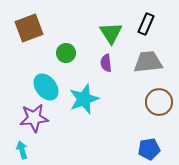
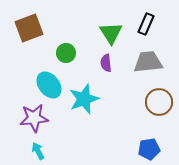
cyan ellipse: moved 3 px right, 2 px up
cyan arrow: moved 16 px right, 1 px down; rotated 12 degrees counterclockwise
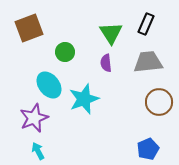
green circle: moved 1 px left, 1 px up
purple star: rotated 16 degrees counterclockwise
blue pentagon: moved 1 px left; rotated 15 degrees counterclockwise
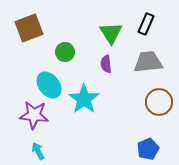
purple semicircle: moved 1 px down
cyan star: rotated 16 degrees counterclockwise
purple star: moved 3 px up; rotated 28 degrees clockwise
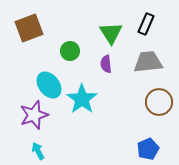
green circle: moved 5 px right, 1 px up
cyan star: moved 2 px left
purple star: rotated 24 degrees counterclockwise
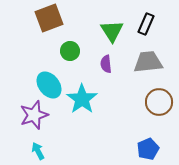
brown square: moved 20 px right, 10 px up
green triangle: moved 1 px right, 2 px up
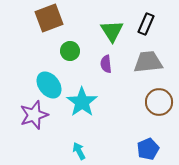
cyan star: moved 3 px down
cyan arrow: moved 41 px right
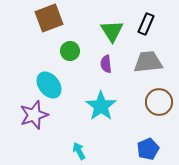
cyan star: moved 19 px right, 4 px down
